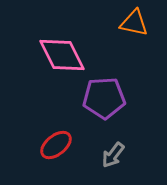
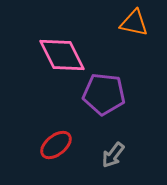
purple pentagon: moved 4 px up; rotated 9 degrees clockwise
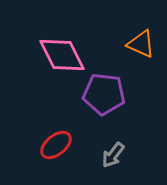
orange triangle: moved 7 px right, 21 px down; rotated 12 degrees clockwise
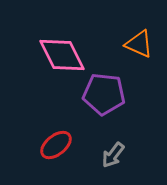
orange triangle: moved 2 px left
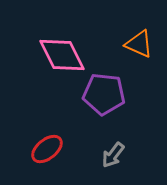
red ellipse: moved 9 px left, 4 px down
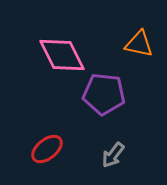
orange triangle: rotated 12 degrees counterclockwise
